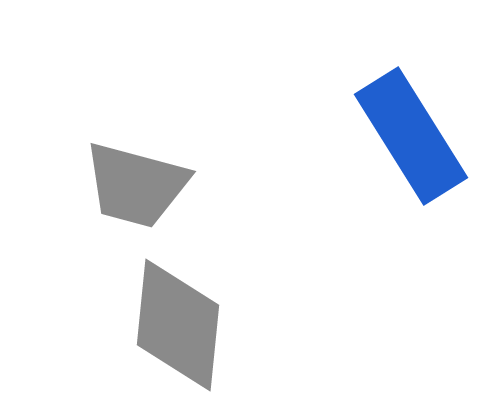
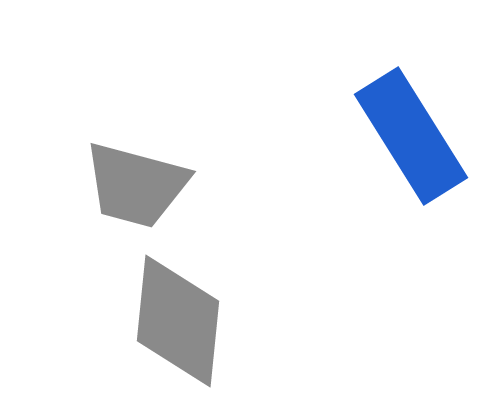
gray diamond: moved 4 px up
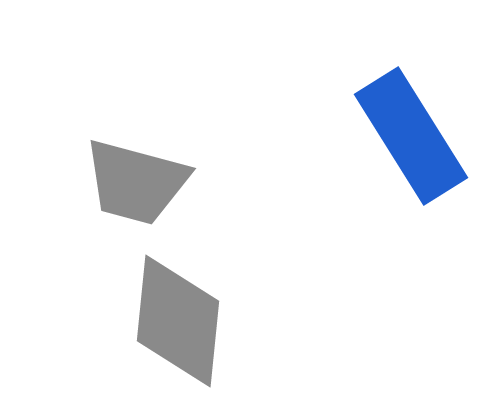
gray trapezoid: moved 3 px up
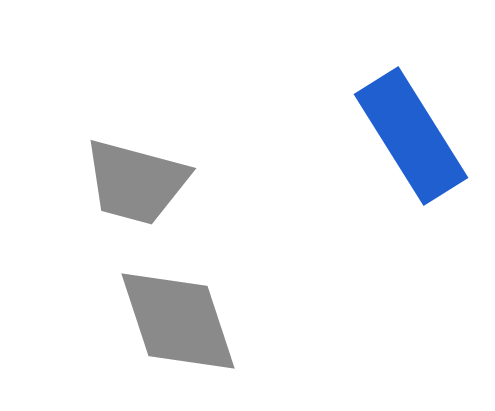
gray diamond: rotated 24 degrees counterclockwise
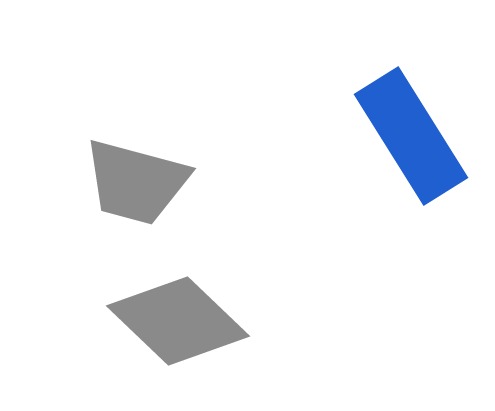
gray diamond: rotated 28 degrees counterclockwise
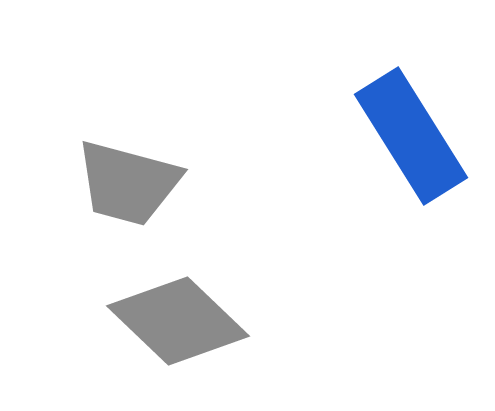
gray trapezoid: moved 8 px left, 1 px down
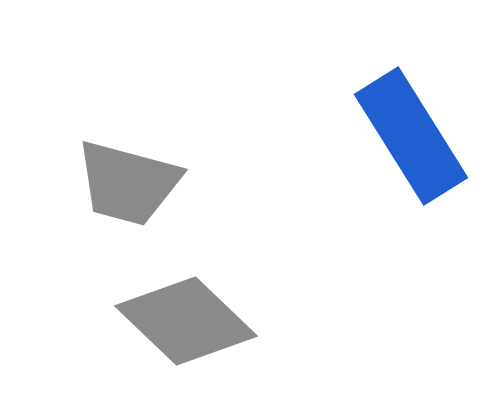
gray diamond: moved 8 px right
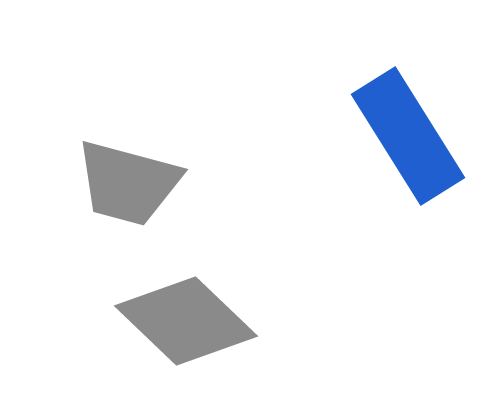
blue rectangle: moved 3 px left
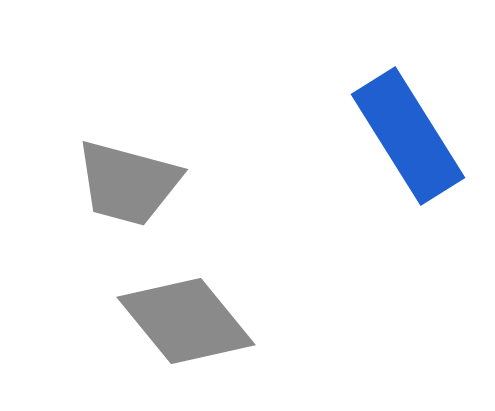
gray diamond: rotated 7 degrees clockwise
